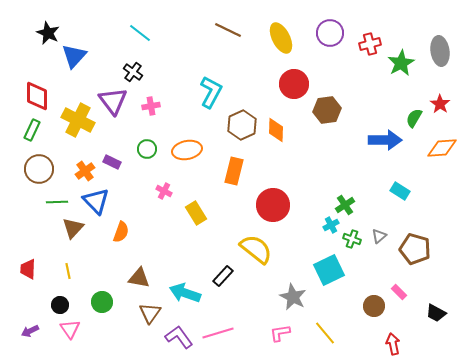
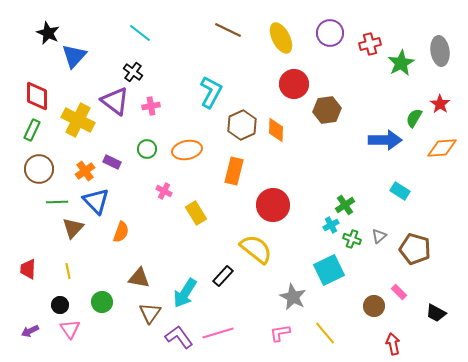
purple triangle at (113, 101): moved 2 px right; rotated 16 degrees counterclockwise
cyan arrow at (185, 293): rotated 76 degrees counterclockwise
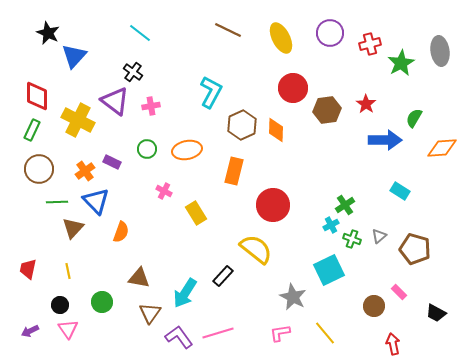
red circle at (294, 84): moved 1 px left, 4 px down
red star at (440, 104): moved 74 px left
red trapezoid at (28, 269): rotated 10 degrees clockwise
pink triangle at (70, 329): moved 2 px left
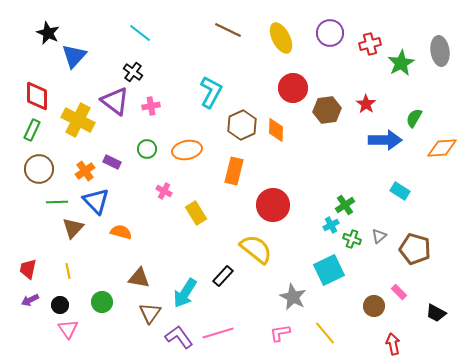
orange semicircle at (121, 232): rotated 95 degrees counterclockwise
purple arrow at (30, 331): moved 31 px up
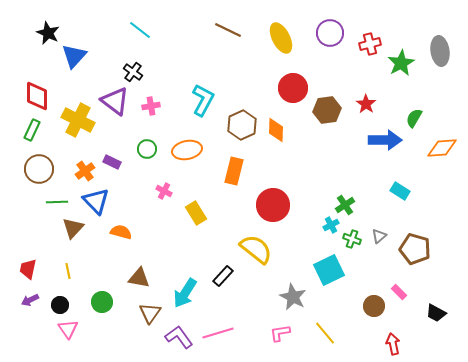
cyan line at (140, 33): moved 3 px up
cyan L-shape at (211, 92): moved 8 px left, 8 px down
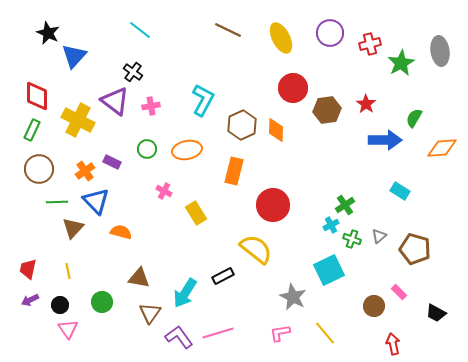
black rectangle at (223, 276): rotated 20 degrees clockwise
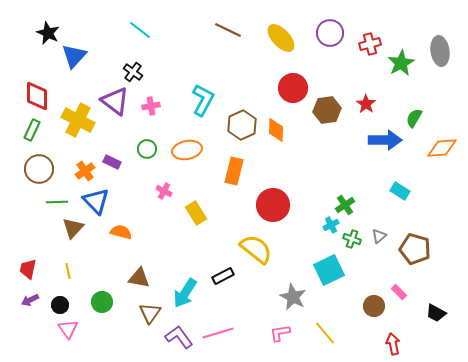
yellow ellipse at (281, 38): rotated 16 degrees counterclockwise
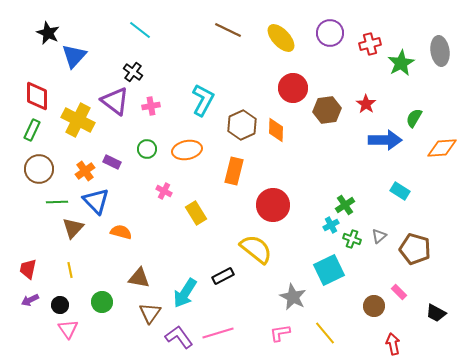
yellow line at (68, 271): moved 2 px right, 1 px up
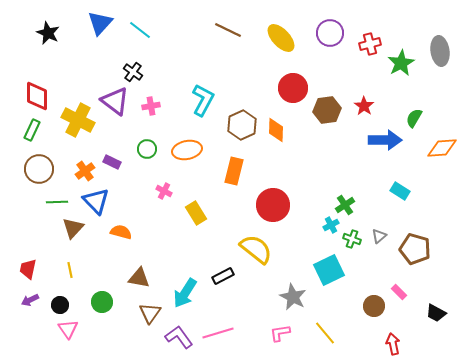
blue triangle at (74, 56): moved 26 px right, 33 px up
red star at (366, 104): moved 2 px left, 2 px down
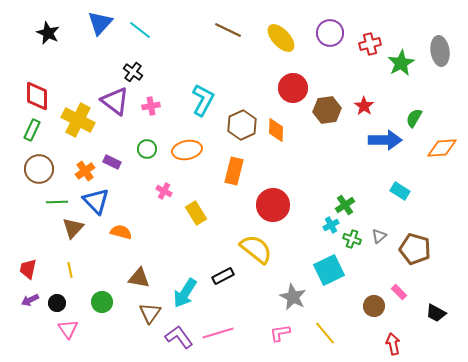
black circle at (60, 305): moved 3 px left, 2 px up
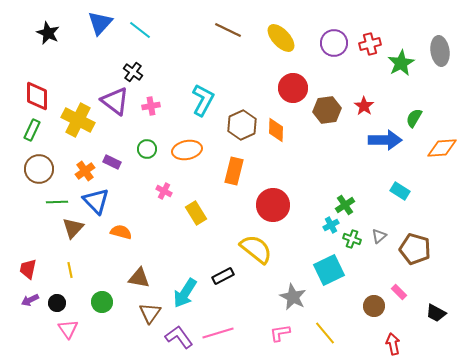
purple circle at (330, 33): moved 4 px right, 10 px down
